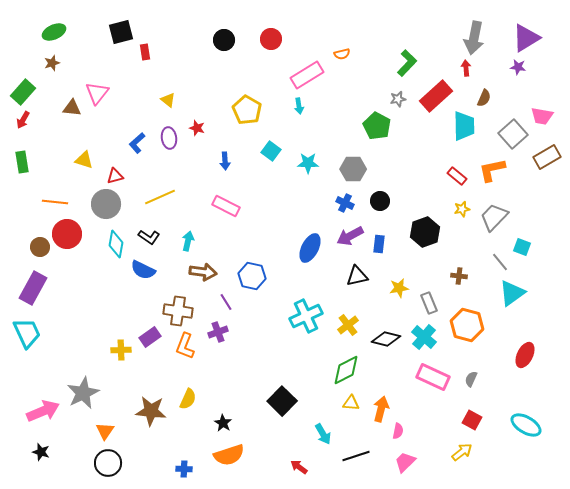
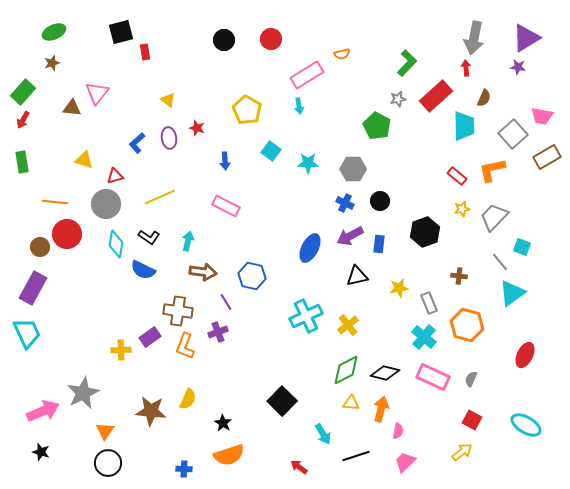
black diamond at (386, 339): moved 1 px left, 34 px down
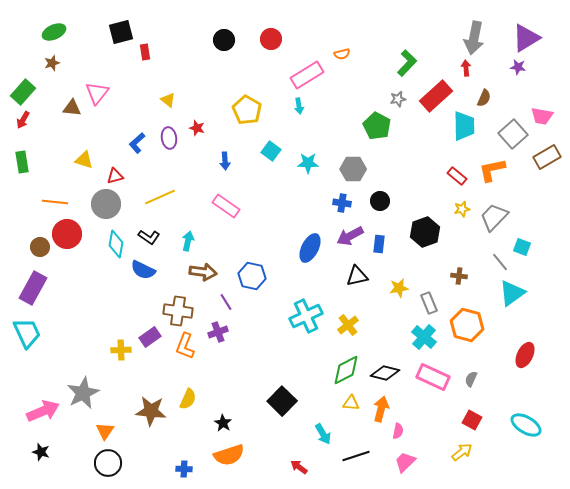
blue cross at (345, 203): moved 3 px left; rotated 18 degrees counterclockwise
pink rectangle at (226, 206): rotated 8 degrees clockwise
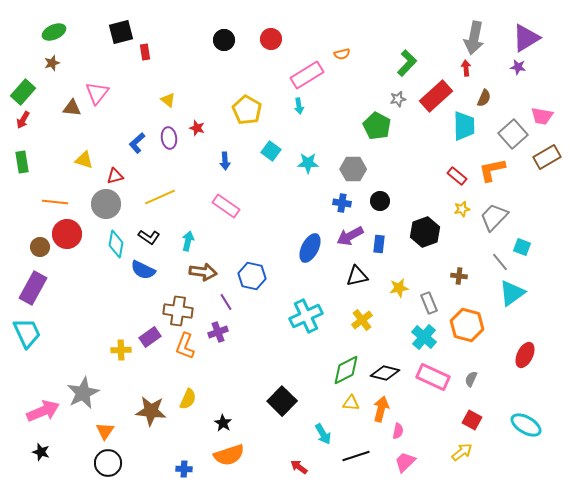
yellow cross at (348, 325): moved 14 px right, 5 px up
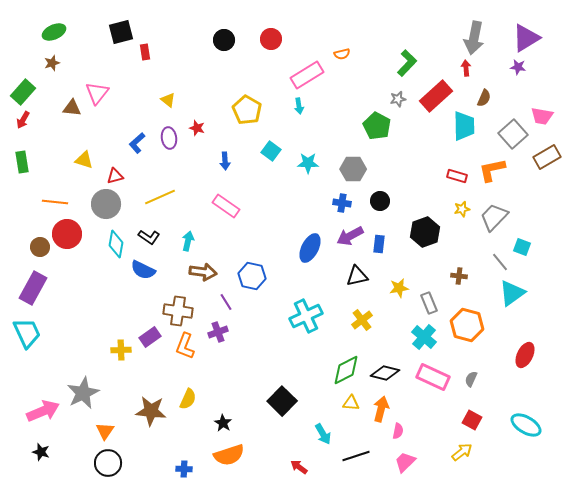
red rectangle at (457, 176): rotated 24 degrees counterclockwise
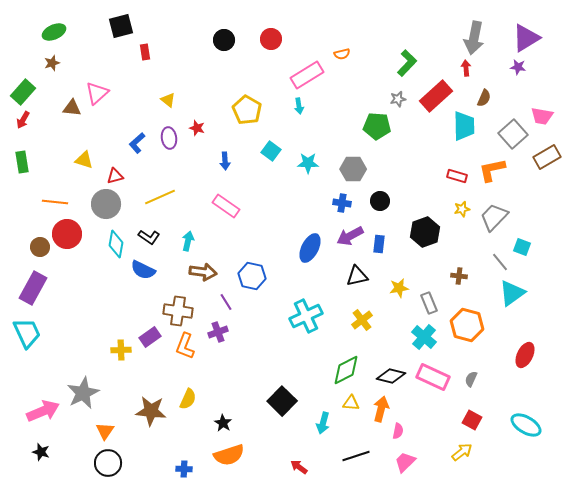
black square at (121, 32): moved 6 px up
pink triangle at (97, 93): rotated 10 degrees clockwise
green pentagon at (377, 126): rotated 24 degrees counterclockwise
black diamond at (385, 373): moved 6 px right, 3 px down
cyan arrow at (323, 434): moved 11 px up; rotated 45 degrees clockwise
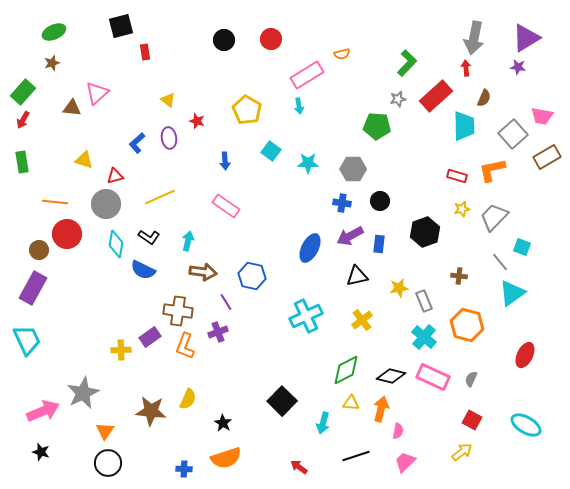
red star at (197, 128): moved 7 px up
brown circle at (40, 247): moved 1 px left, 3 px down
gray rectangle at (429, 303): moved 5 px left, 2 px up
cyan trapezoid at (27, 333): moved 7 px down
orange semicircle at (229, 455): moved 3 px left, 3 px down
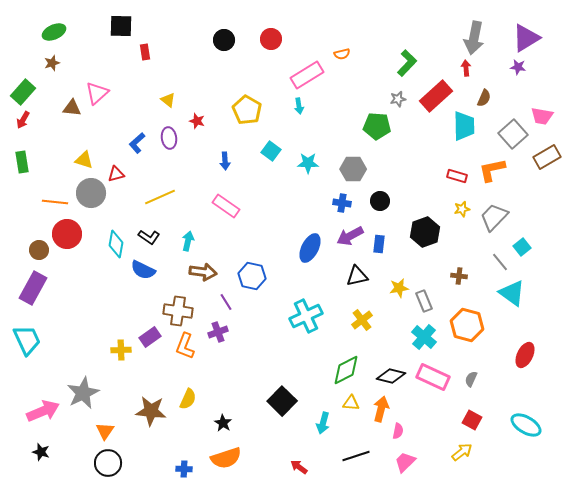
black square at (121, 26): rotated 15 degrees clockwise
red triangle at (115, 176): moved 1 px right, 2 px up
gray circle at (106, 204): moved 15 px left, 11 px up
cyan square at (522, 247): rotated 30 degrees clockwise
cyan triangle at (512, 293): rotated 48 degrees counterclockwise
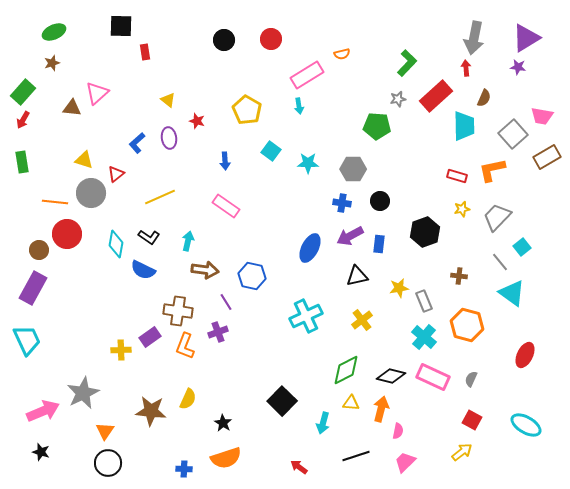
red triangle at (116, 174): rotated 24 degrees counterclockwise
gray trapezoid at (494, 217): moved 3 px right
brown arrow at (203, 272): moved 2 px right, 2 px up
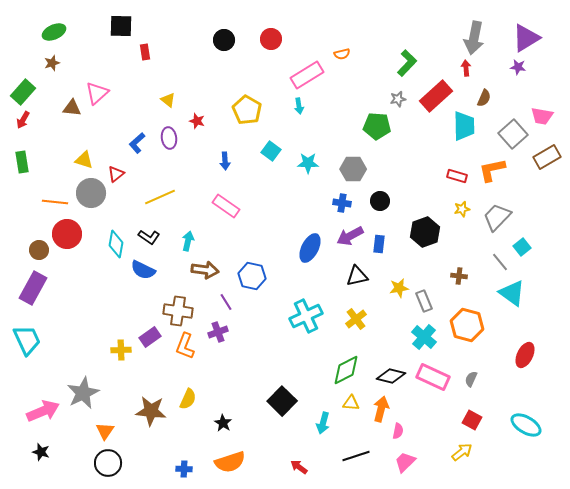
yellow cross at (362, 320): moved 6 px left, 1 px up
orange semicircle at (226, 458): moved 4 px right, 4 px down
